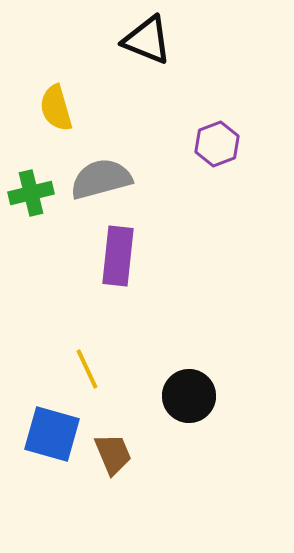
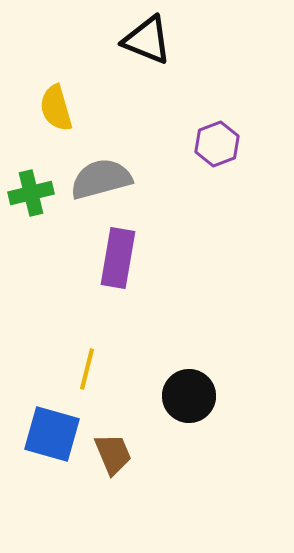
purple rectangle: moved 2 px down; rotated 4 degrees clockwise
yellow line: rotated 39 degrees clockwise
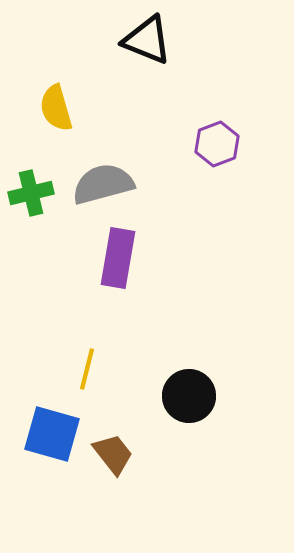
gray semicircle: moved 2 px right, 5 px down
brown trapezoid: rotated 15 degrees counterclockwise
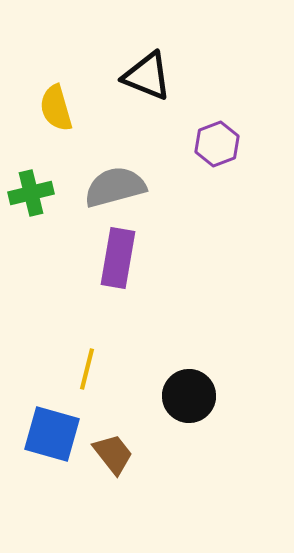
black triangle: moved 36 px down
gray semicircle: moved 12 px right, 3 px down
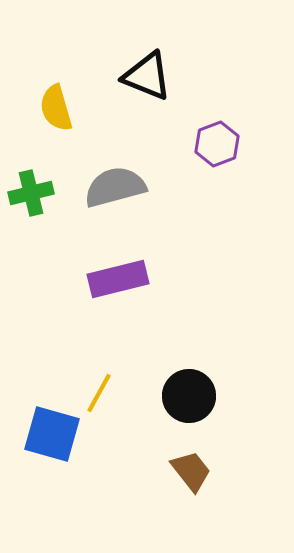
purple rectangle: moved 21 px down; rotated 66 degrees clockwise
yellow line: moved 12 px right, 24 px down; rotated 15 degrees clockwise
brown trapezoid: moved 78 px right, 17 px down
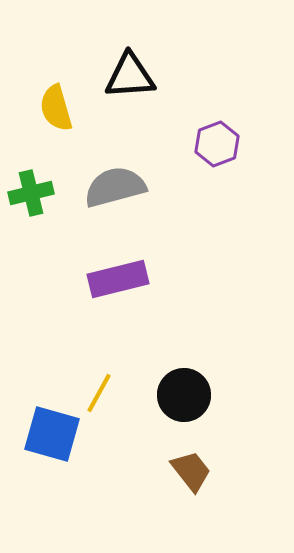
black triangle: moved 17 px left; rotated 26 degrees counterclockwise
black circle: moved 5 px left, 1 px up
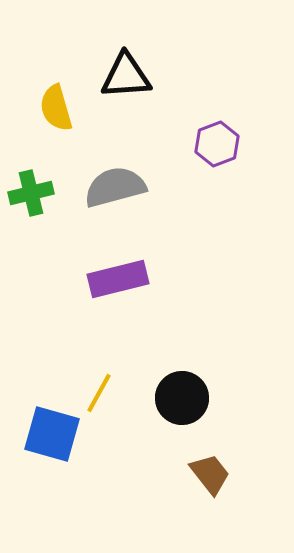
black triangle: moved 4 px left
black circle: moved 2 px left, 3 px down
brown trapezoid: moved 19 px right, 3 px down
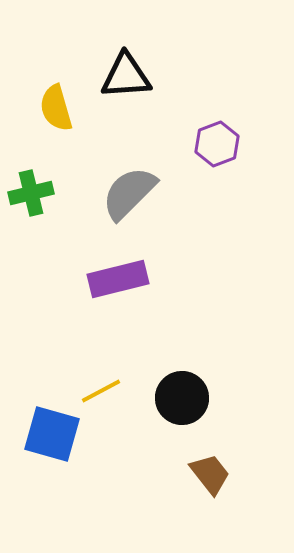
gray semicircle: moved 14 px right, 6 px down; rotated 30 degrees counterclockwise
yellow line: moved 2 px right, 2 px up; rotated 33 degrees clockwise
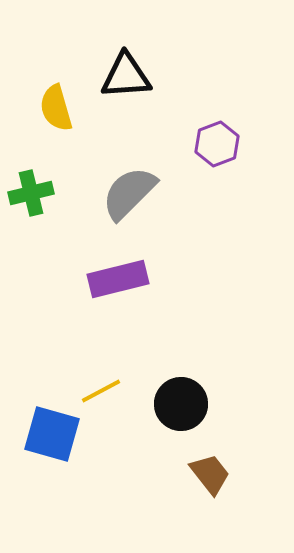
black circle: moved 1 px left, 6 px down
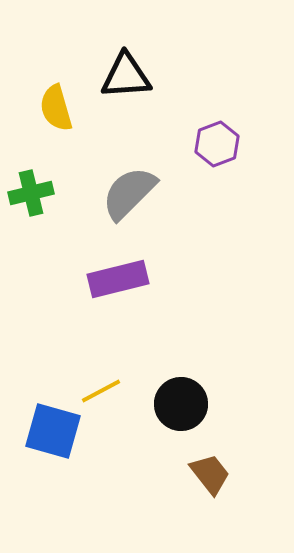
blue square: moved 1 px right, 3 px up
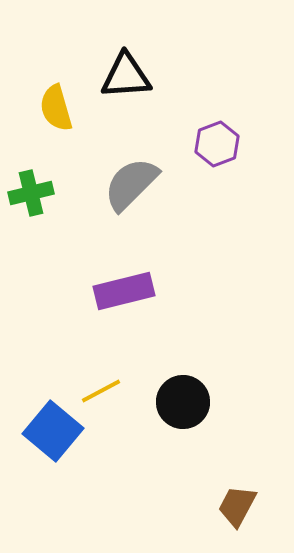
gray semicircle: moved 2 px right, 9 px up
purple rectangle: moved 6 px right, 12 px down
black circle: moved 2 px right, 2 px up
blue square: rotated 24 degrees clockwise
brown trapezoid: moved 27 px right, 32 px down; rotated 114 degrees counterclockwise
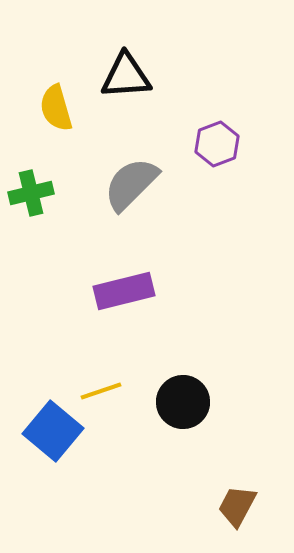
yellow line: rotated 9 degrees clockwise
